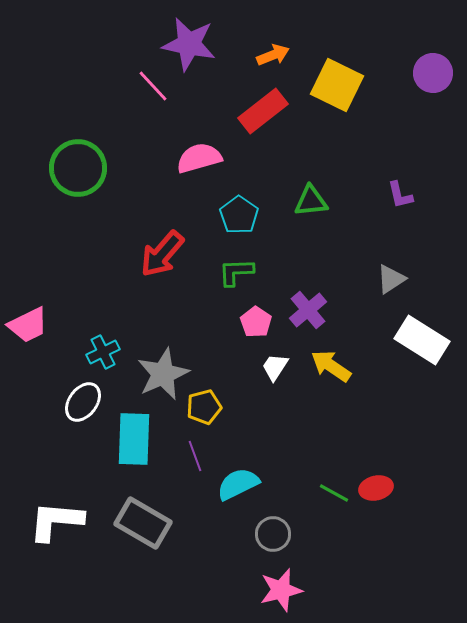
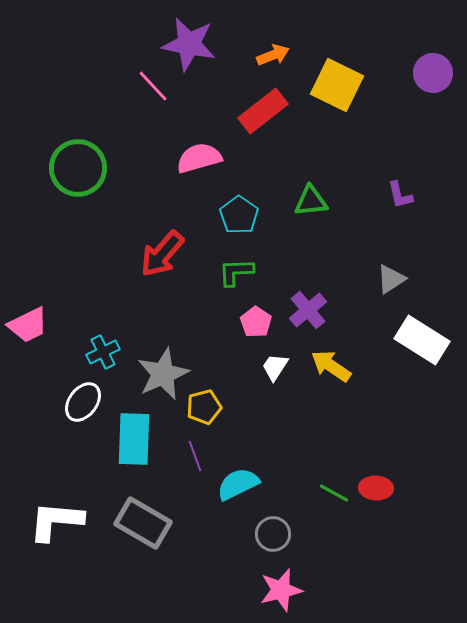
red ellipse: rotated 16 degrees clockwise
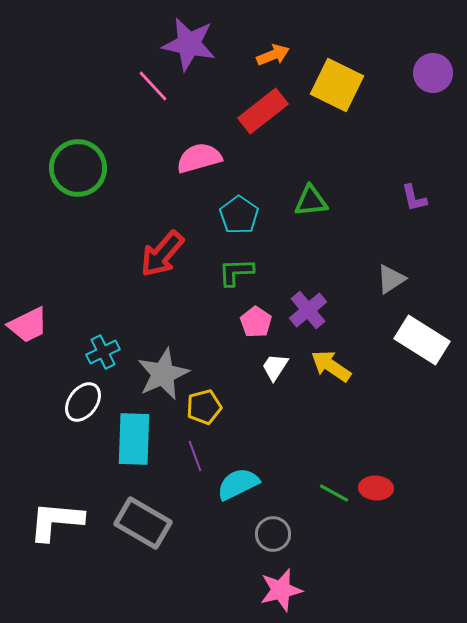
purple L-shape: moved 14 px right, 3 px down
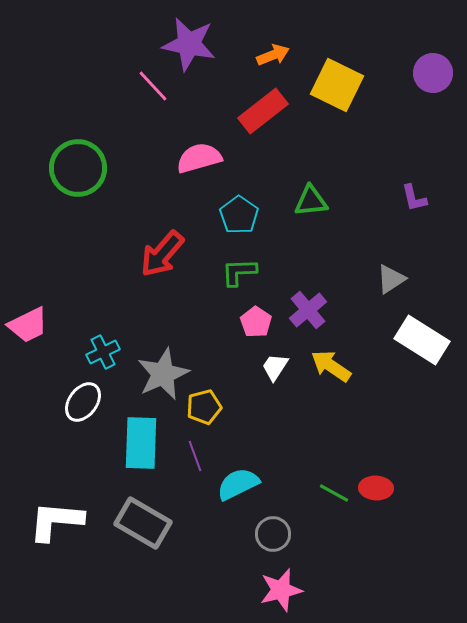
green L-shape: moved 3 px right
cyan rectangle: moved 7 px right, 4 px down
